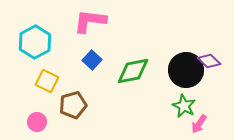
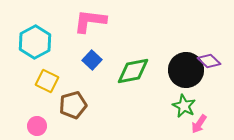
pink circle: moved 4 px down
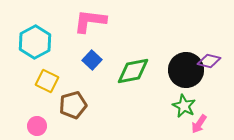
purple diamond: rotated 30 degrees counterclockwise
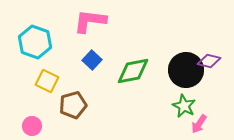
cyan hexagon: rotated 12 degrees counterclockwise
pink circle: moved 5 px left
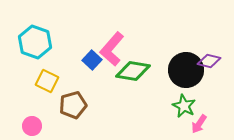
pink L-shape: moved 22 px right, 28 px down; rotated 56 degrees counterclockwise
green diamond: rotated 20 degrees clockwise
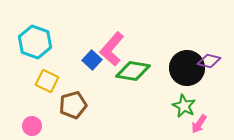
black circle: moved 1 px right, 2 px up
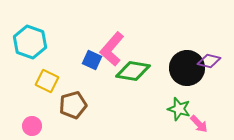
cyan hexagon: moved 5 px left
blue square: rotated 18 degrees counterclockwise
green star: moved 5 px left, 3 px down; rotated 10 degrees counterclockwise
pink arrow: rotated 78 degrees counterclockwise
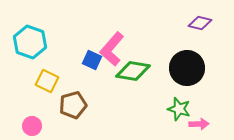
purple diamond: moved 9 px left, 38 px up
pink arrow: rotated 48 degrees counterclockwise
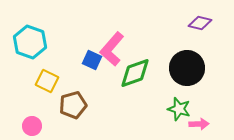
green diamond: moved 2 px right, 2 px down; rotated 28 degrees counterclockwise
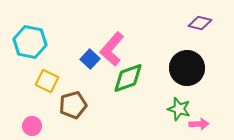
cyan hexagon: rotated 8 degrees counterclockwise
blue square: moved 2 px left, 1 px up; rotated 18 degrees clockwise
green diamond: moved 7 px left, 5 px down
